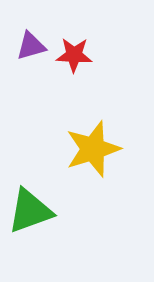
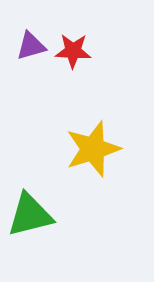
red star: moved 1 px left, 4 px up
green triangle: moved 4 px down; rotated 6 degrees clockwise
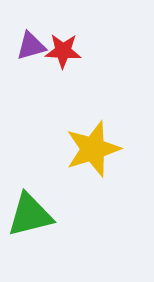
red star: moved 10 px left
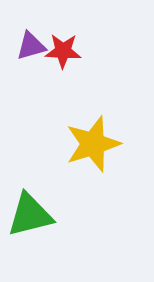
yellow star: moved 5 px up
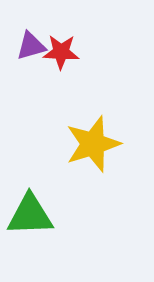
red star: moved 2 px left, 1 px down
green triangle: rotated 12 degrees clockwise
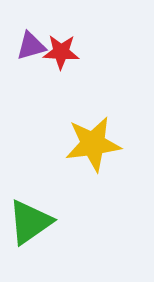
yellow star: rotated 10 degrees clockwise
green triangle: moved 7 px down; rotated 33 degrees counterclockwise
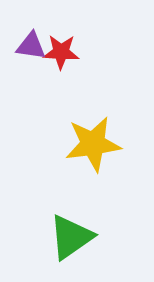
purple triangle: rotated 24 degrees clockwise
green triangle: moved 41 px right, 15 px down
